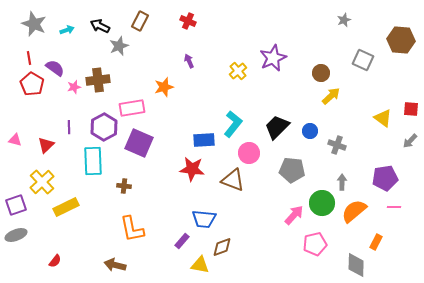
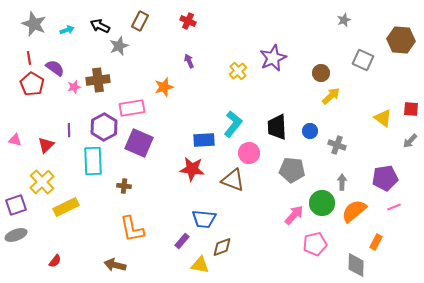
purple line at (69, 127): moved 3 px down
black trapezoid at (277, 127): rotated 48 degrees counterclockwise
pink line at (394, 207): rotated 24 degrees counterclockwise
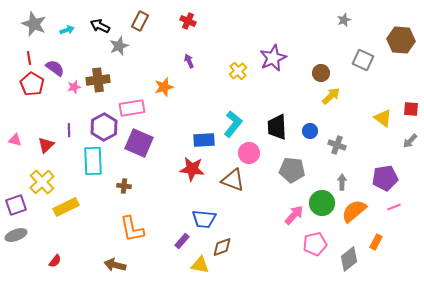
gray diamond at (356, 265): moved 7 px left, 6 px up; rotated 50 degrees clockwise
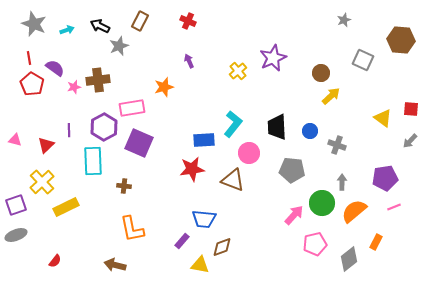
red star at (192, 169): rotated 15 degrees counterclockwise
